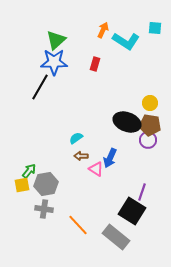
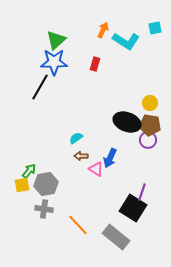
cyan square: rotated 16 degrees counterclockwise
black square: moved 1 px right, 3 px up
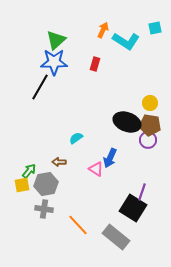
brown arrow: moved 22 px left, 6 px down
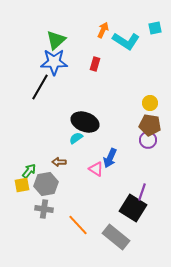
black ellipse: moved 42 px left
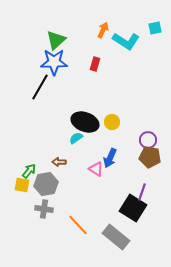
yellow circle: moved 38 px left, 19 px down
brown pentagon: moved 32 px down
yellow square: rotated 21 degrees clockwise
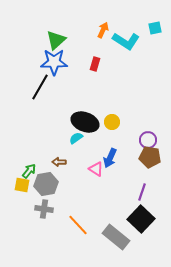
black square: moved 8 px right, 11 px down; rotated 12 degrees clockwise
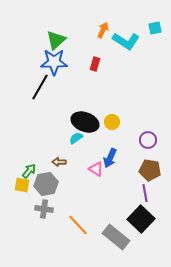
brown pentagon: moved 13 px down
purple line: moved 3 px right, 1 px down; rotated 30 degrees counterclockwise
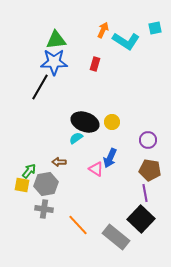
green triangle: rotated 35 degrees clockwise
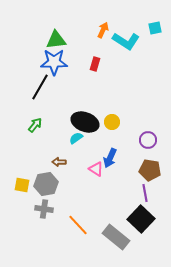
green arrow: moved 6 px right, 46 px up
